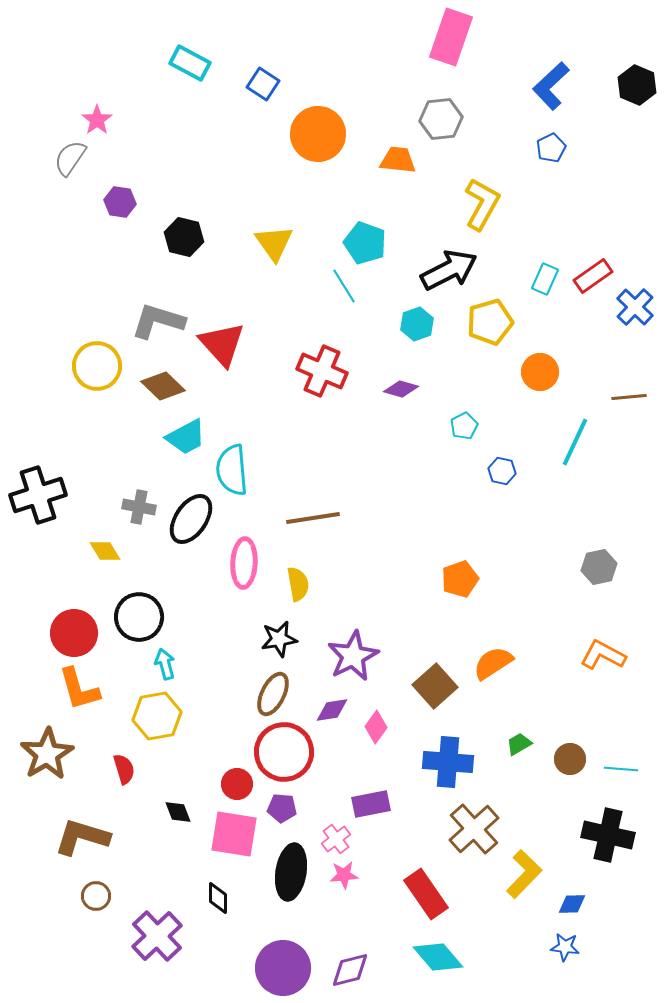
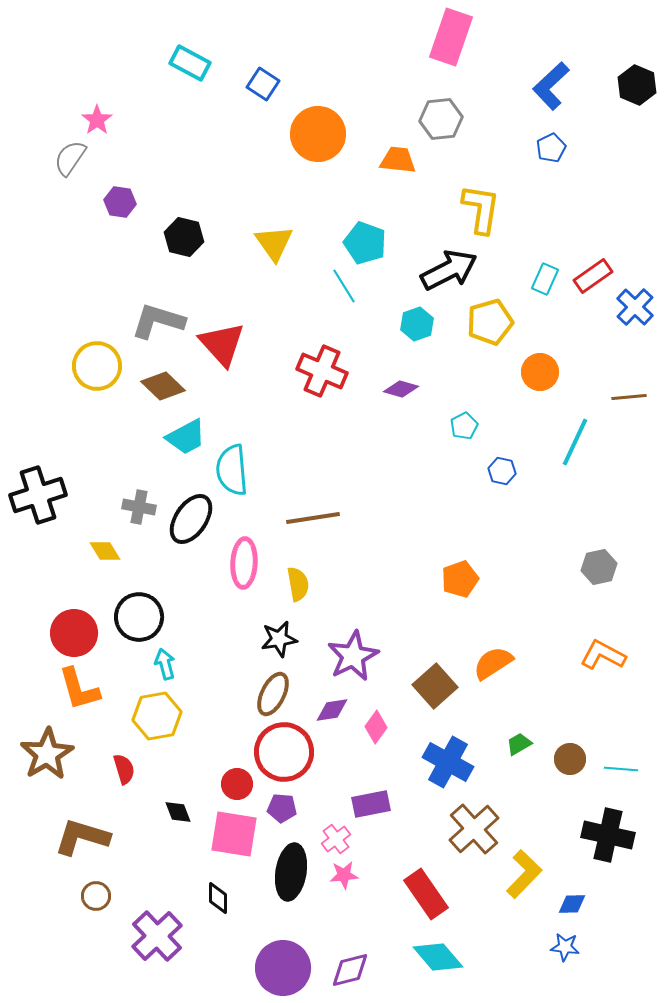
yellow L-shape at (482, 204): moved 1 px left, 5 px down; rotated 20 degrees counterclockwise
blue cross at (448, 762): rotated 24 degrees clockwise
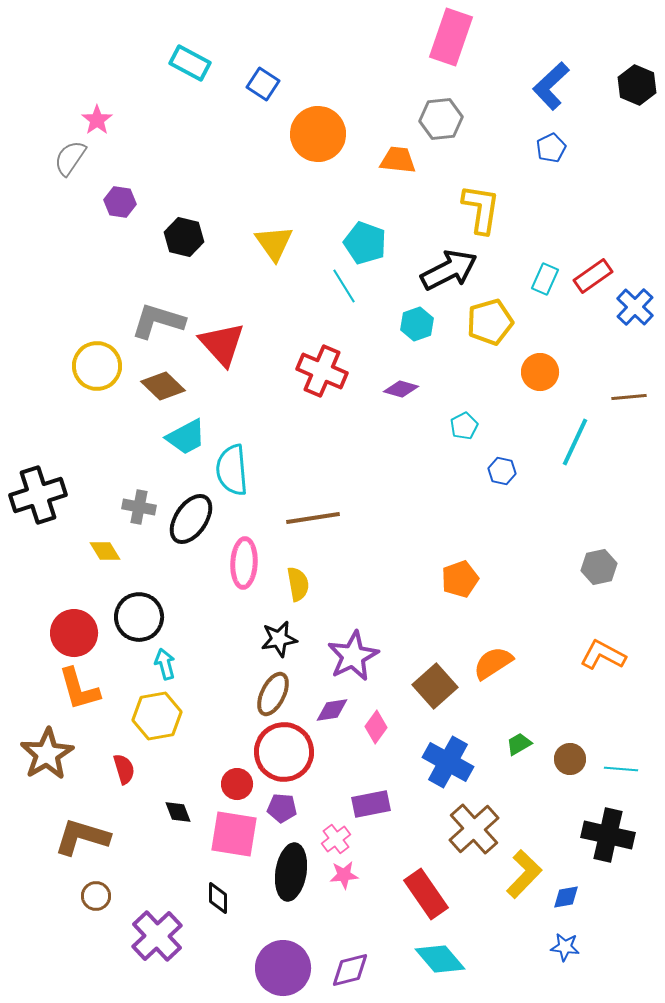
blue diamond at (572, 904): moved 6 px left, 7 px up; rotated 8 degrees counterclockwise
cyan diamond at (438, 957): moved 2 px right, 2 px down
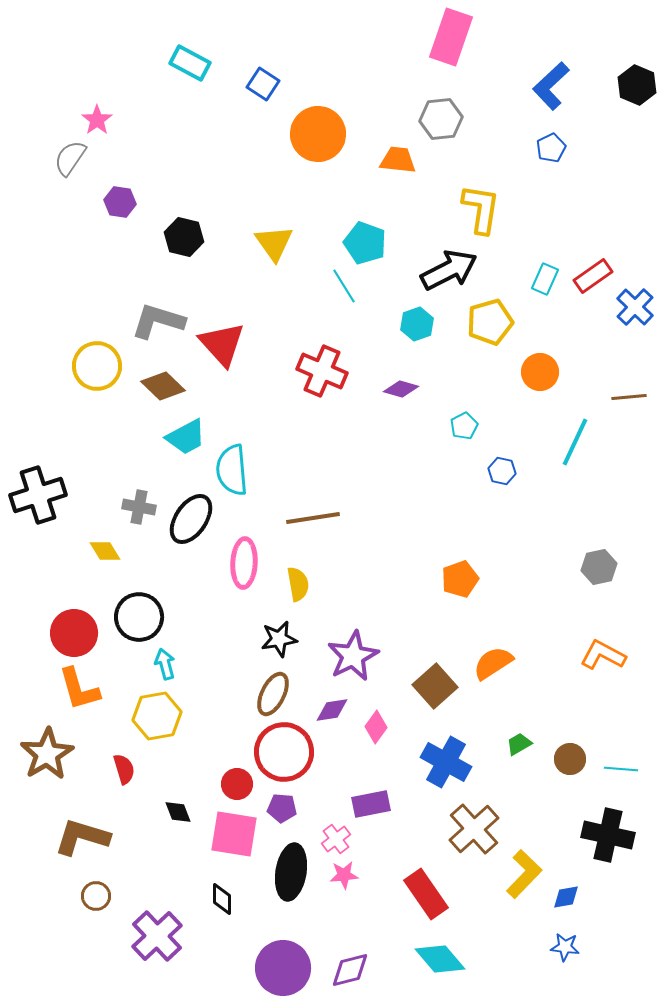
blue cross at (448, 762): moved 2 px left
black diamond at (218, 898): moved 4 px right, 1 px down
